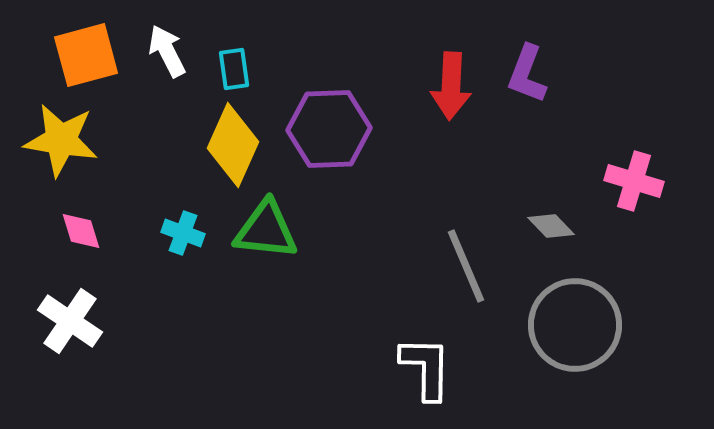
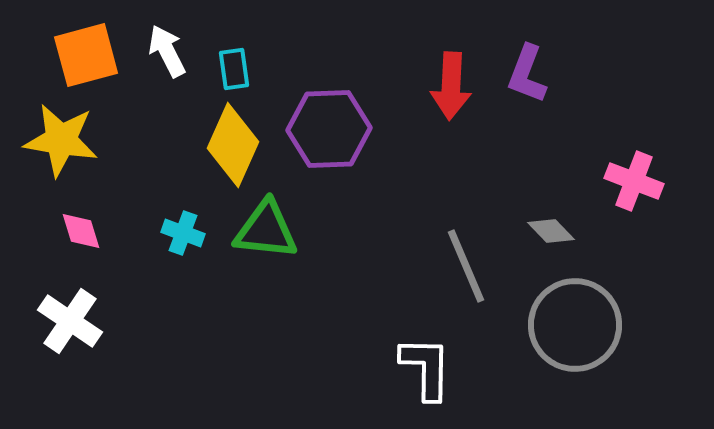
pink cross: rotated 4 degrees clockwise
gray diamond: moved 5 px down
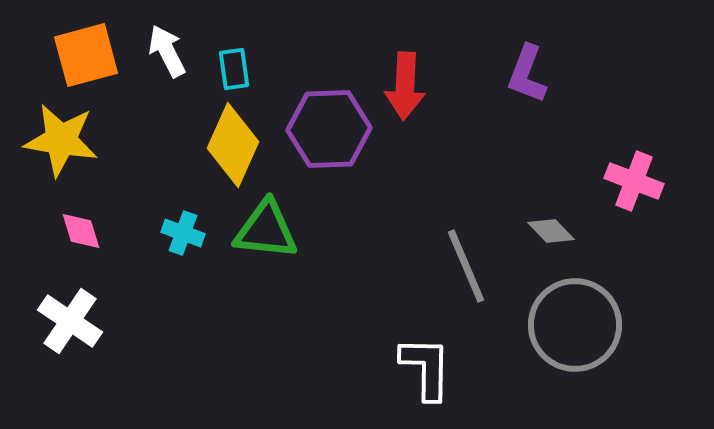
red arrow: moved 46 px left
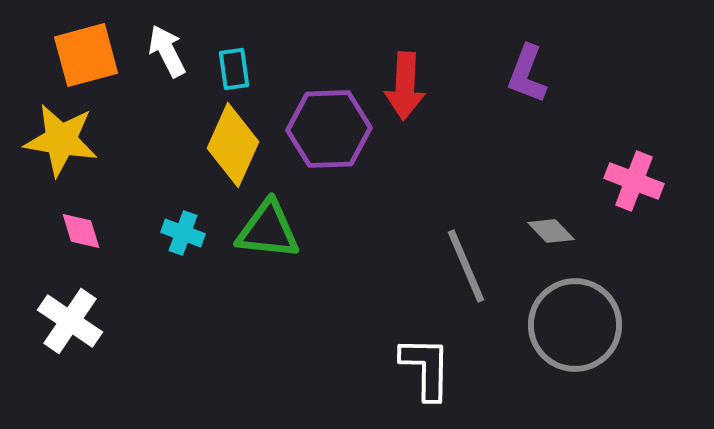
green triangle: moved 2 px right
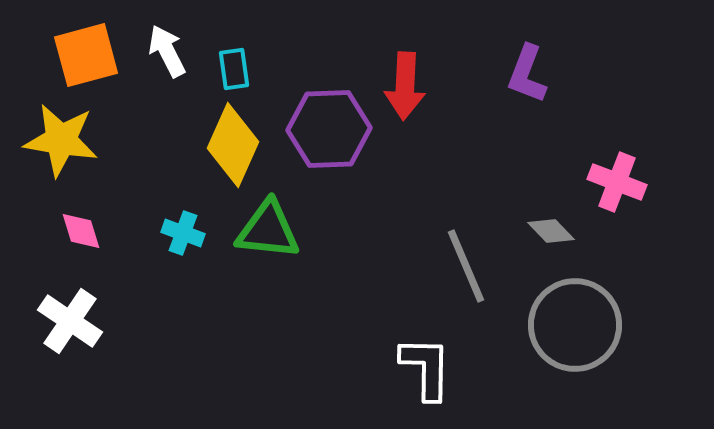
pink cross: moved 17 px left, 1 px down
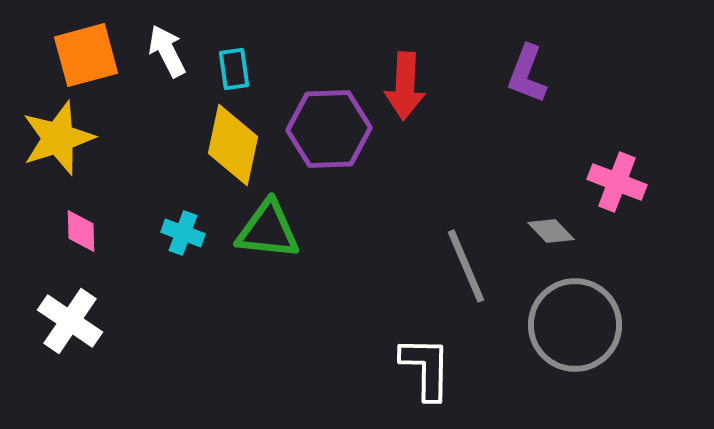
yellow star: moved 3 px left, 2 px up; rotated 28 degrees counterclockwise
yellow diamond: rotated 12 degrees counterclockwise
pink diamond: rotated 15 degrees clockwise
